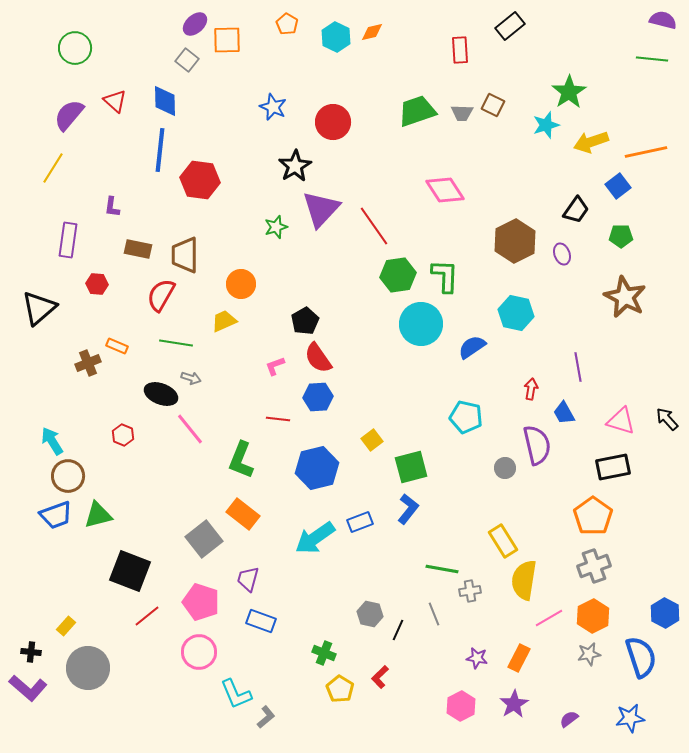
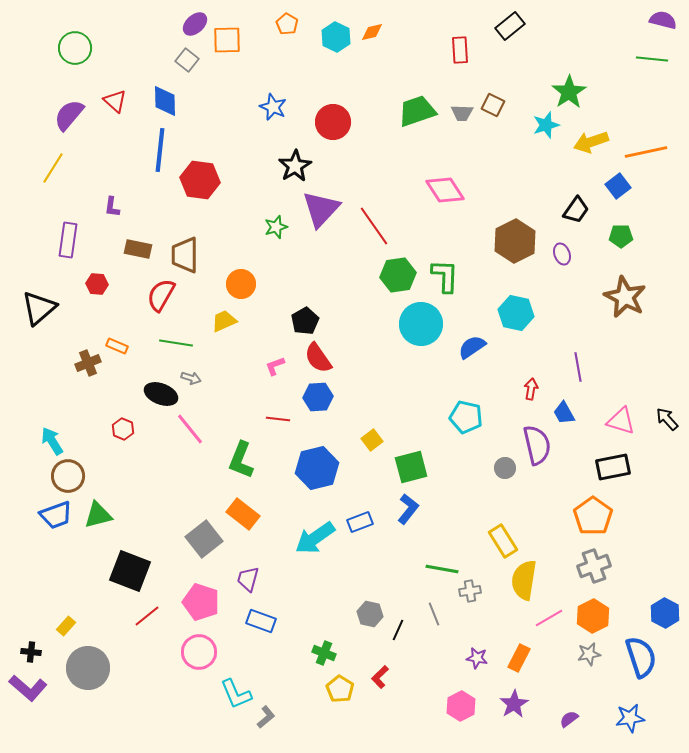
red hexagon at (123, 435): moved 6 px up
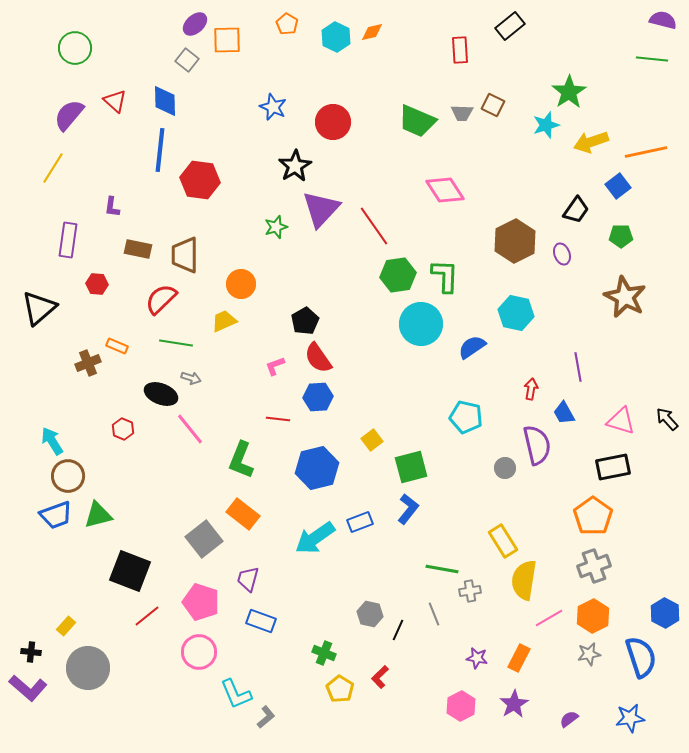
green trapezoid at (417, 111): moved 10 px down; rotated 138 degrees counterclockwise
red semicircle at (161, 295): moved 4 px down; rotated 16 degrees clockwise
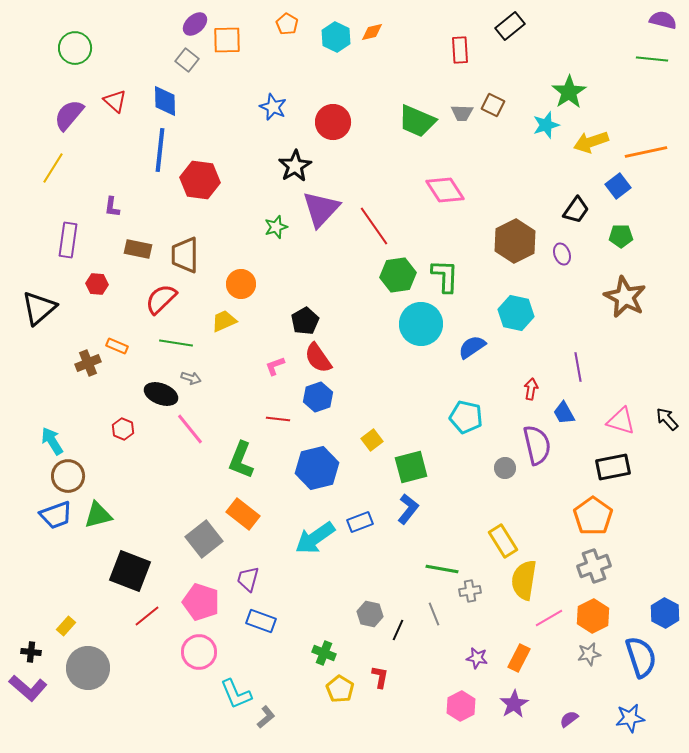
blue hexagon at (318, 397): rotated 16 degrees counterclockwise
red L-shape at (380, 677): rotated 145 degrees clockwise
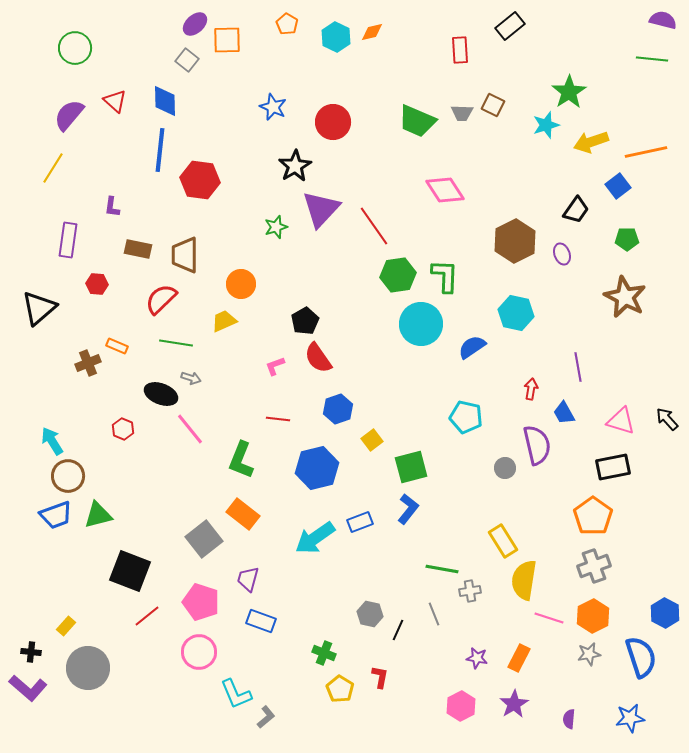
green pentagon at (621, 236): moved 6 px right, 3 px down
blue hexagon at (318, 397): moved 20 px right, 12 px down
pink line at (549, 618): rotated 48 degrees clockwise
purple semicircle at (569, 719): rotated 48 degrees counterclockwise
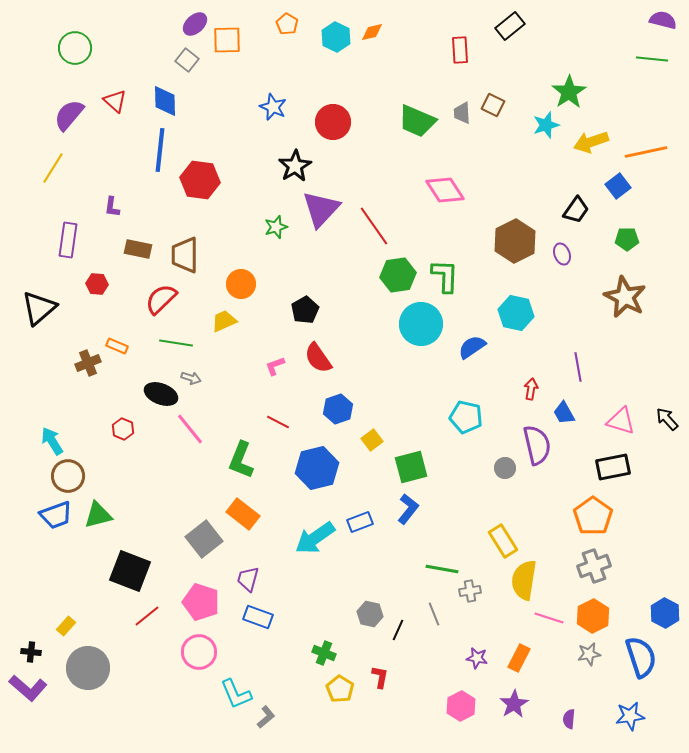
gray trapezoid at (462, 113): rotated 85 degrees clockwise
black pentagon at (305, 321): moved 11 px up
red line at (278, 419): moved 3 px down; rotated 20 degrees clockwise
blue rectangle at (261, 621): moved 3 px left, 4 px up
blue star at (630, 718): moved 2 px up
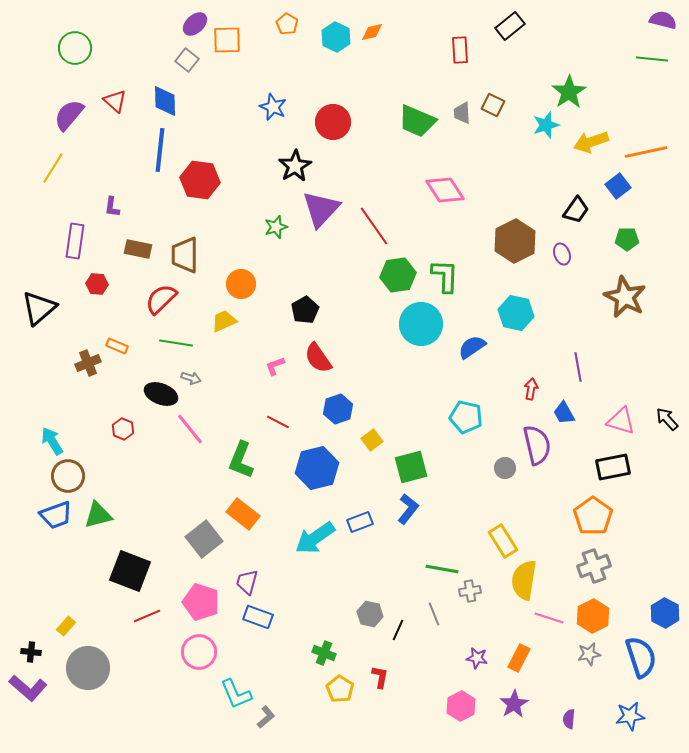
purple rectangle at (68, 240): moved 7 px right, 1 px down
purple trapezoid at (248, 579): moved 1 px left, 3 px down
red line at (147, 616): rotated 16 degrees clockwise
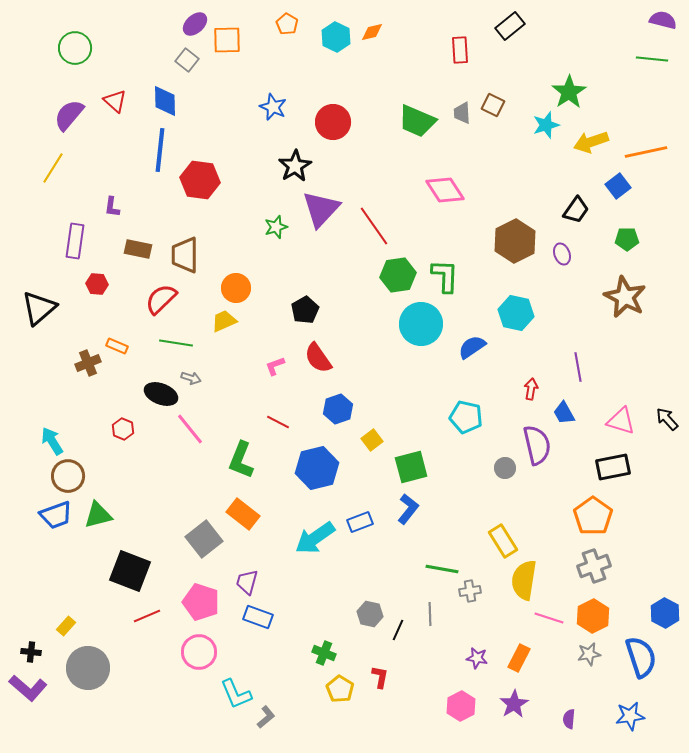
orange circle at (241, 284): moved 5 px left, 4 px down
gray line at (434, 614): moved 4 px left; rotated 20 degrees clockwise
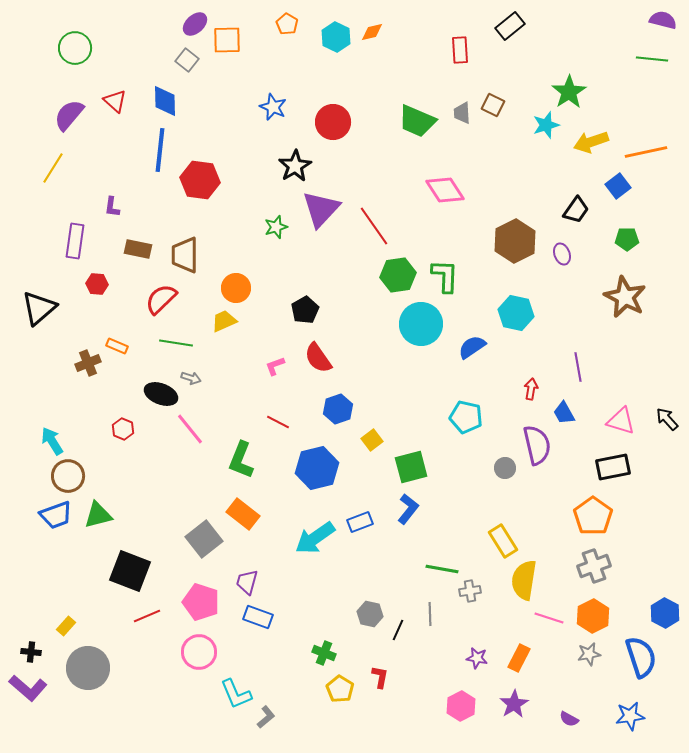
purple semicircle at (569, 719): rotated 66 degrees counterclockwise
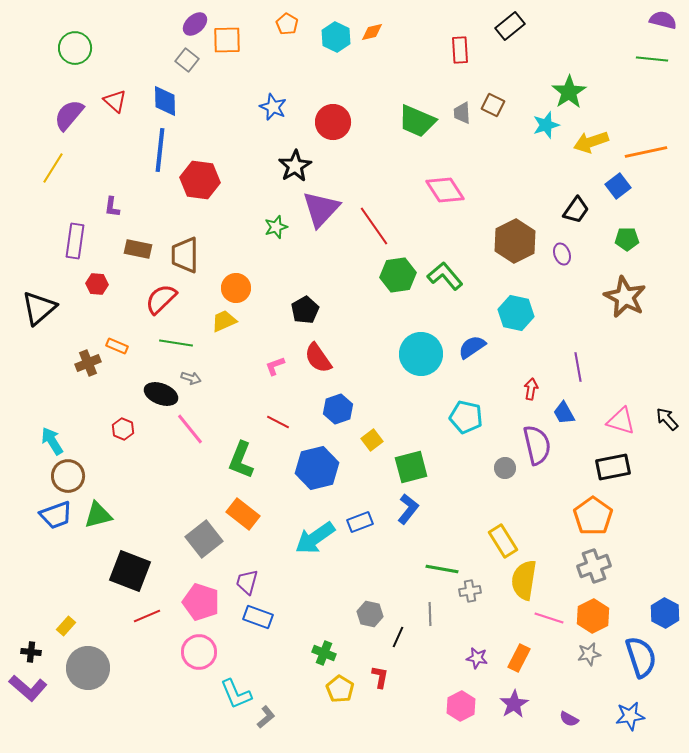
green L-shape at (445, 276): rotated 42 degrees counterclockwise
cyan circle at (421, 324): moved 30 px down
black line at (398, 630): moved 7 px down
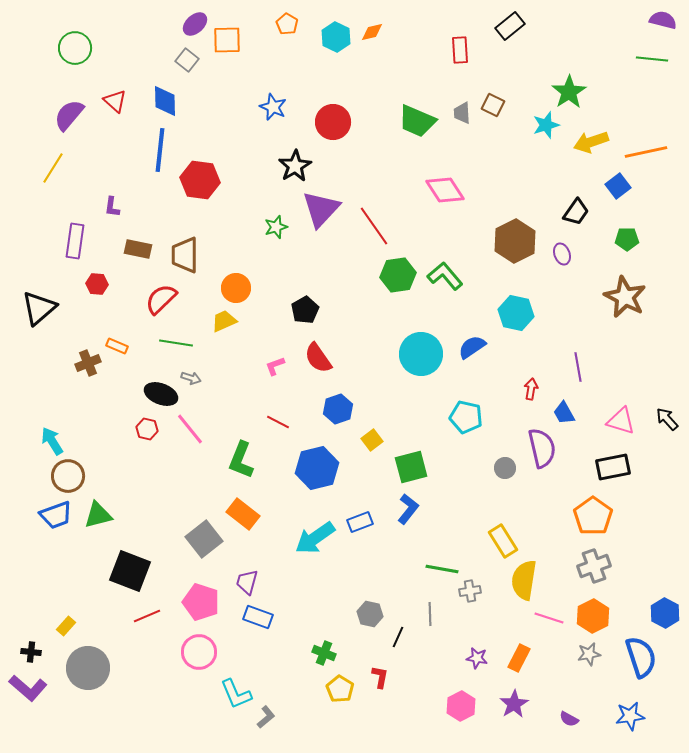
black trapezoid at (576, 210): moved 2 px down
red hexagon at (123, 429): moved 24 px right; rotated 10 degrees counterclockwise
purple semicircle at (537, 445): moved 5 px right, 3 px down
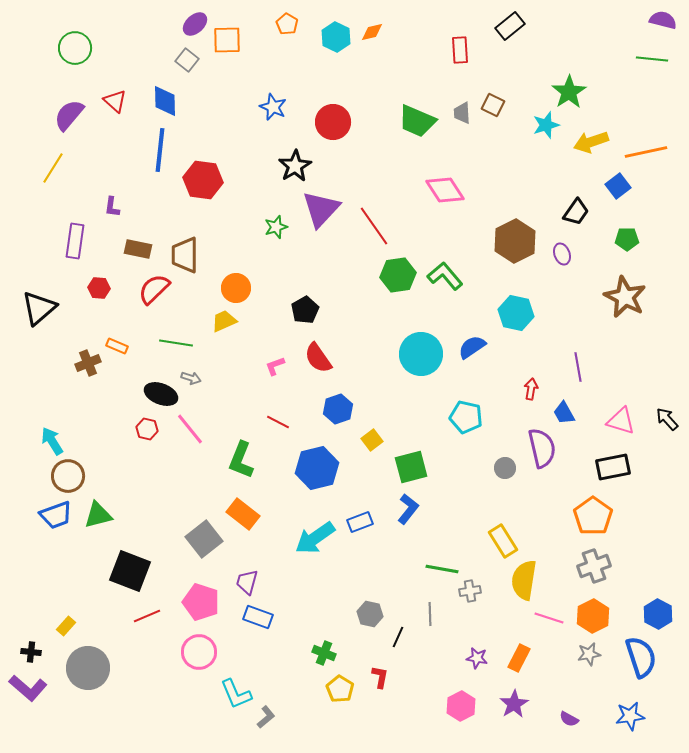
red hexagon at (200, 180): moved 3 px right
red hexagon at (97, 284): moved 2 px right, 4 px down
red semicircle at (161, 299): moved 7 px left, 10 px up
blue hexagon at (665, 613): moved 7 px left, 1 px down
